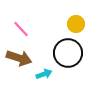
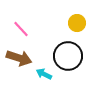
yellow circle: moved 1 px right, 1 px up
black circle: moved 3 px down
cyan arrow: rotated 133 degrees counterclockwise
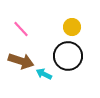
yellow circle: moved 5 px left, 4 px down
brown arrow: moved 2 px right, 3 px down
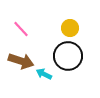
yellow circle: moved 2 px left, 1 px down
